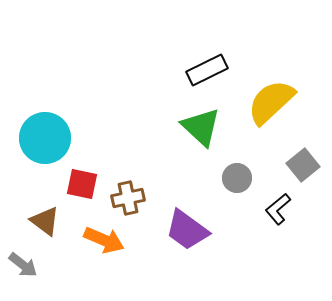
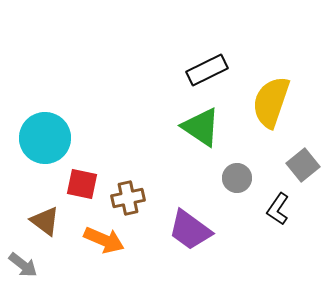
yellow semicircle: rotated 28 degrees counterclockwise
green triangle: rotated 9 degrees counterclockwise
black L-shape: rotated 16 degrees counterclockwise
purple trapezoid: moved 3 px right
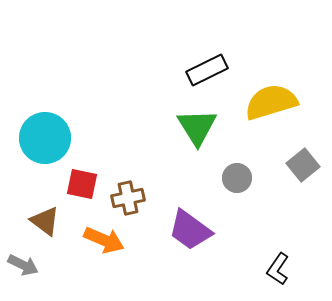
yellow semicircle: rotated 54 degrees clockwise
green triangle: moved 4 px left; rotated 24 degrees clockwise
black L-shape: moved 60 px down
gray arrow: rotated 12 degrees counterclockwise
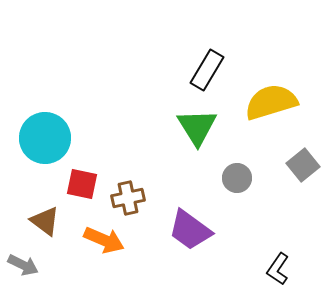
black rectangle: rotated 33 degrees counterclockwise
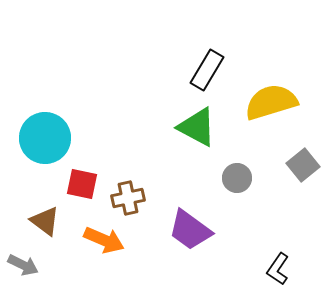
green triangle: rotated 30 degrees counterclockwise
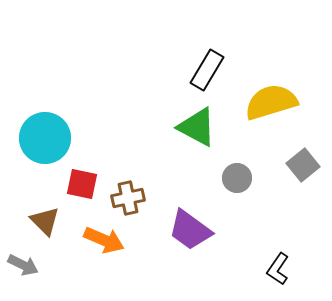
brown triangle: rotated 8 degrees clockwise
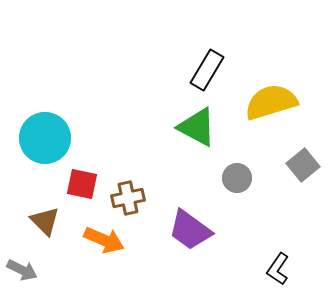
gray arrow: moved 1 px left, 5 px down
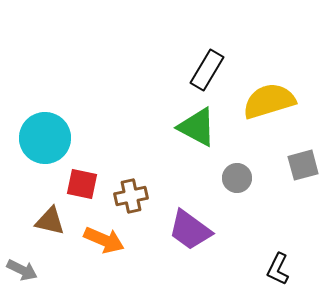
yellow semicircle: moved 2 px left, 1 px up
gray square: rotated 24 degrees clockwise
brown cross: moved 3 px right, 2 px up
brown triangle: moved 5 px right; rotated 32 degrees counterclockwise
black L-shape: rotated 8 degrees counterclockwise
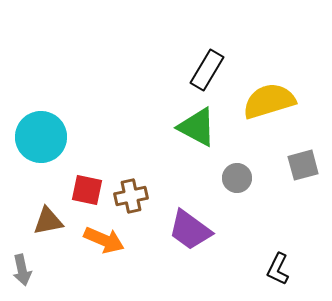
cyan circle: moved 4 px left, 1 px up
red square: moved 5 px right, 6 px down
brown triangle: moved 2 px left; rotated 24 degrees counterclockwise
gray arrow: rotated 52 degrees clockwise
